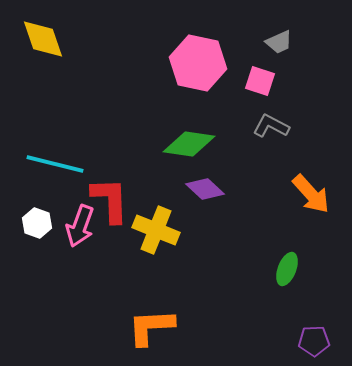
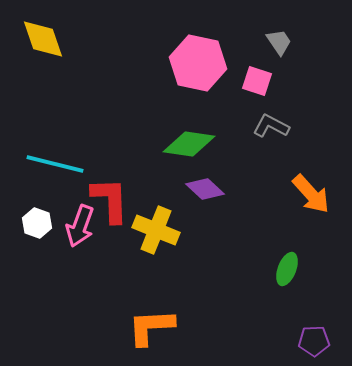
gray trapezoid: rotated 100 degrees counterclockwise
pink square: moved 3 px left
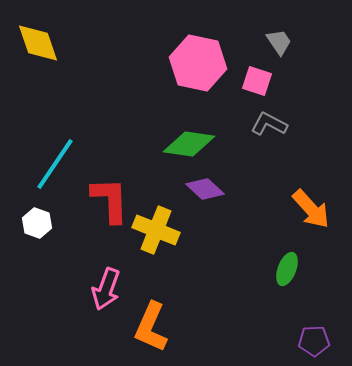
yellow diamond: moved 5 px left, 4 px down
gray L-shape: moved 2 px left, 2 px up
cyan line: rotated 70 degrees counterclockwise
orange arrow: moved 15 px down
pink arrow: moved 26 px right, 63 px down
orange L-shape: rotated 63 degrees counterclockwise
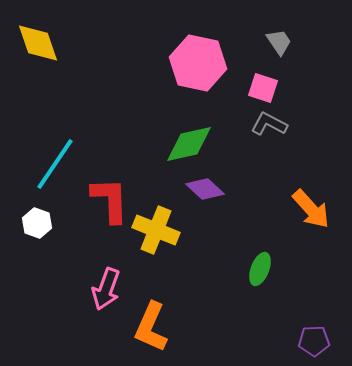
pink square: moved 6 px right, 7 px down
green diamond: rotated 21 degrees counterclockwise
green ellipse: moved 27 px left
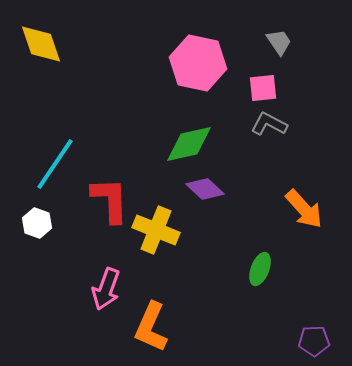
yellow diamond: moved 3 px right, 1 px down
pink square: rotated 24 degrees counterclockwise
orange arrow: moved 7 px left
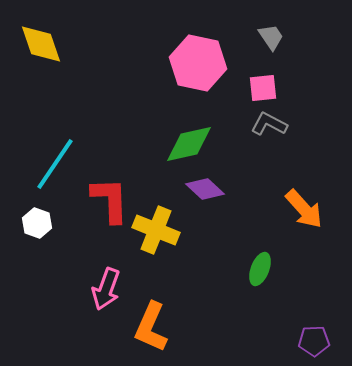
gray trapezoid: moved 8 px left, 5 px up
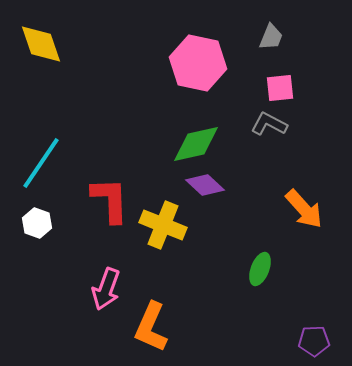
gray trapezoid: rotated 56 degrees clockwise
pink square: moved 17 px right
green diamond: moved 7 px right
cyan line: moved 14 px left, 1 px up
purple diamond: moved 4 px up
yellow cross: moved 7 px right, 5 px up
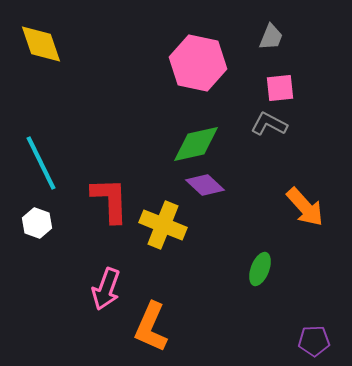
cyan line: rotated 60 degrees counterclockwise
orange arrow: moved 1 px right, 2 px up
